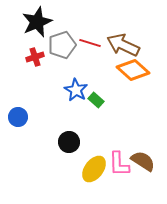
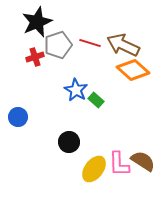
gray pentagon: moved 4 px left
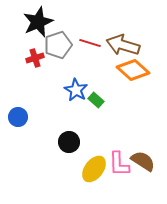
black star: moved 1 px right
brown arrow: rotated 8 degrees counterclockwise
red cross: moved 1 px down
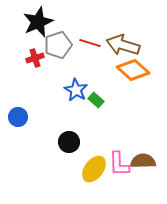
brown semicircle: rotated 35 degrees counterclockwise
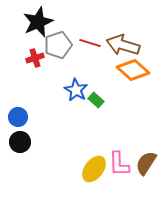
black circle: moved 49 px left
brown semicircle: moved 3 px right, 2 px down; rotated 55 degrees counterclockwise
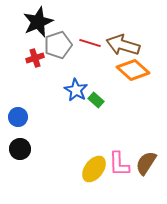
black circle: moved 7 px down
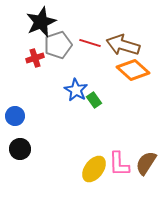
black star: moved 3 px right
green rectangle: moved 2 px left; rotated 14 degrees clockwise
blue circle: moved 3 px left, 1 px up
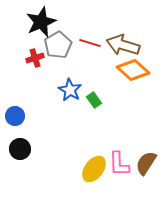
gray pentagon: rotated 12 degrees counterclockwise
blue star: moved 6 px left
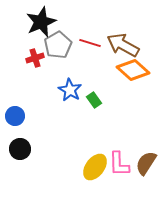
brown arrow: rotated 12 degrees clockwise
yellow ellipse: moved 1 px right, 2 px up
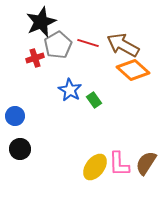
red line: moved 2 px left
